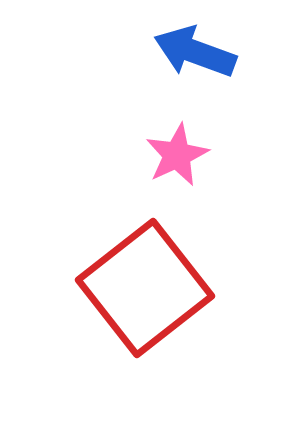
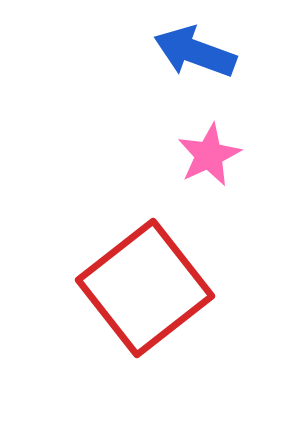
pink star: moved 32 px right
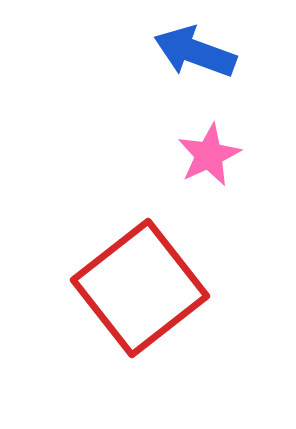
red square: moved 5 px left
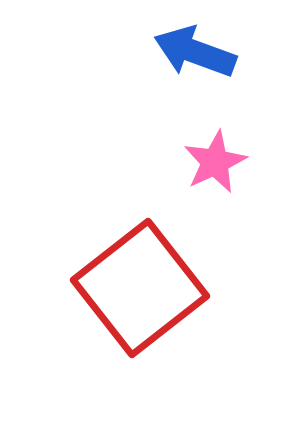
pink star: moved 6 px right, 7 px down
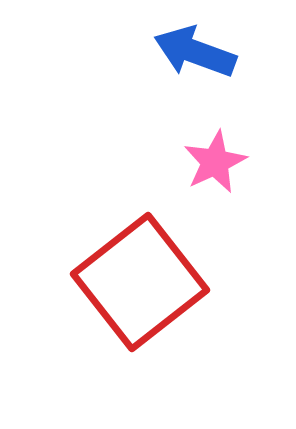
red square: moved 6 px up
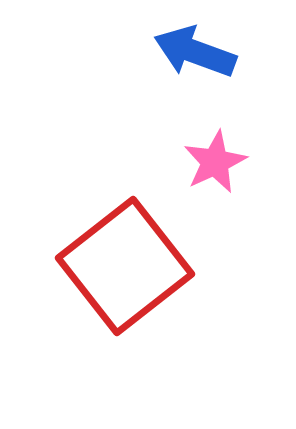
red square: moved 15 px left, 16 px up
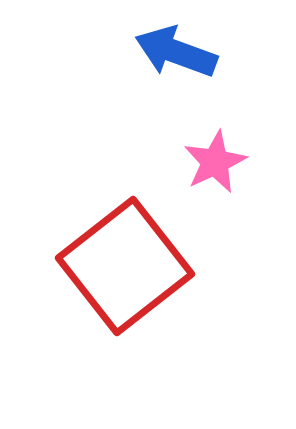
blue arrow: moved 19 px left
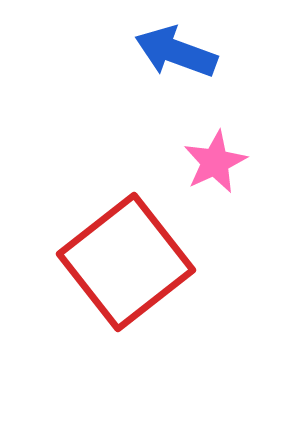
red square: moved 1 px right, 4 px up
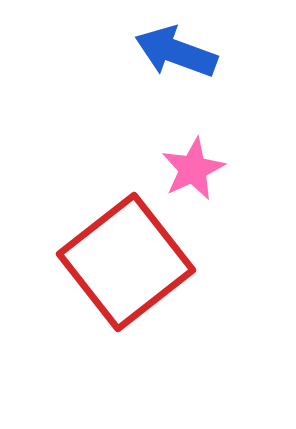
pink star: moved 22 px left, 7 px down
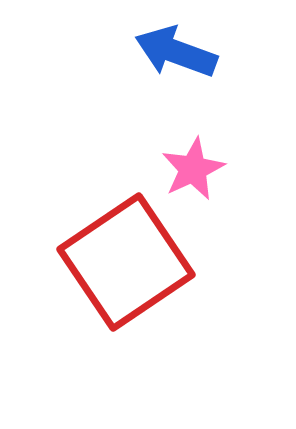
red square: rotated 4 degrees clockwise
